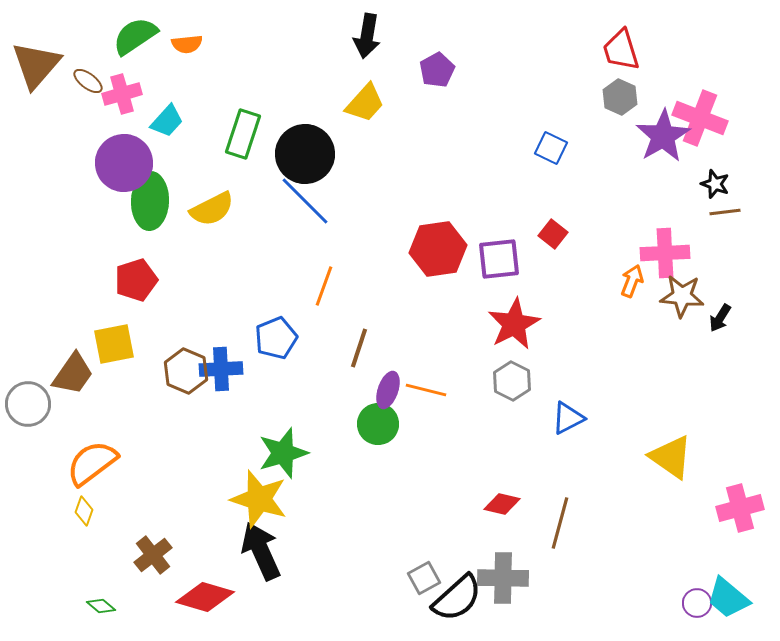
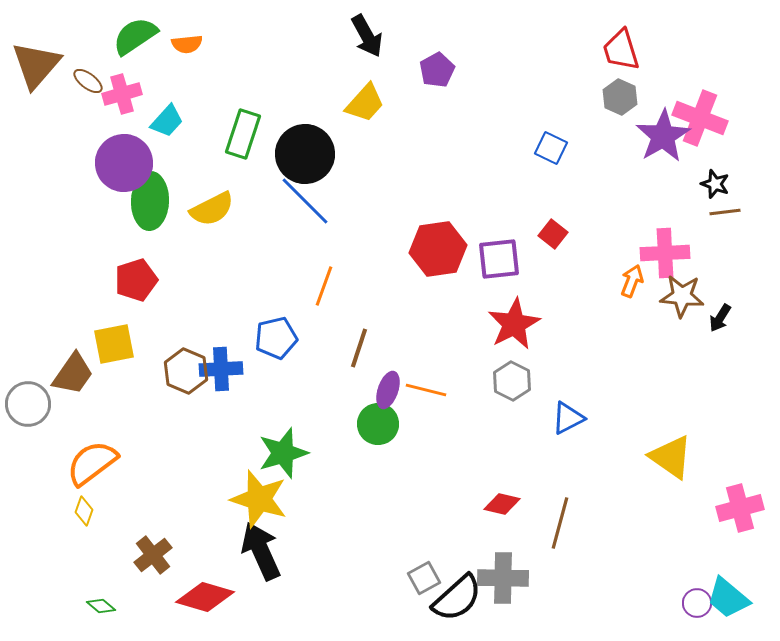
black arrow at (367, 36): rotated 39 degrees counterclockwise
blue pentagon at (276, 338): rotated 9 degrees clockwise
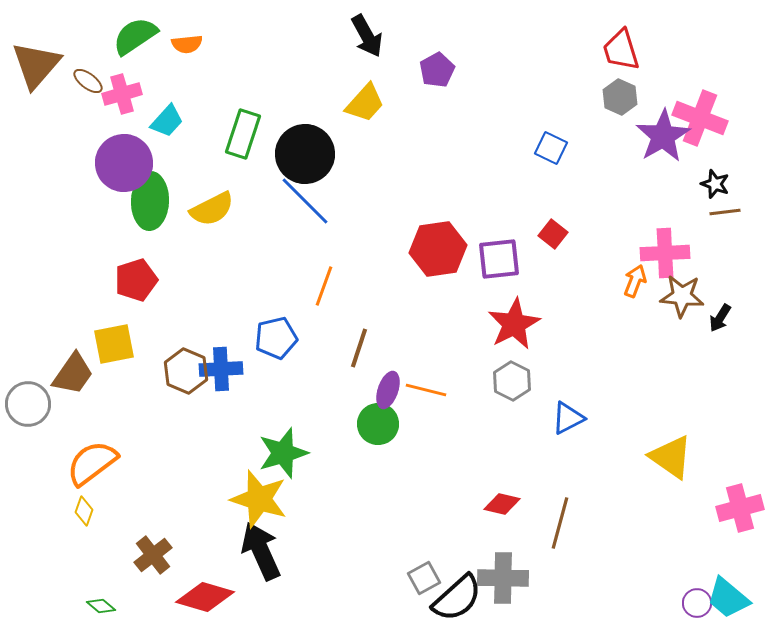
orange arrow at (632, 281): moved 3 px right
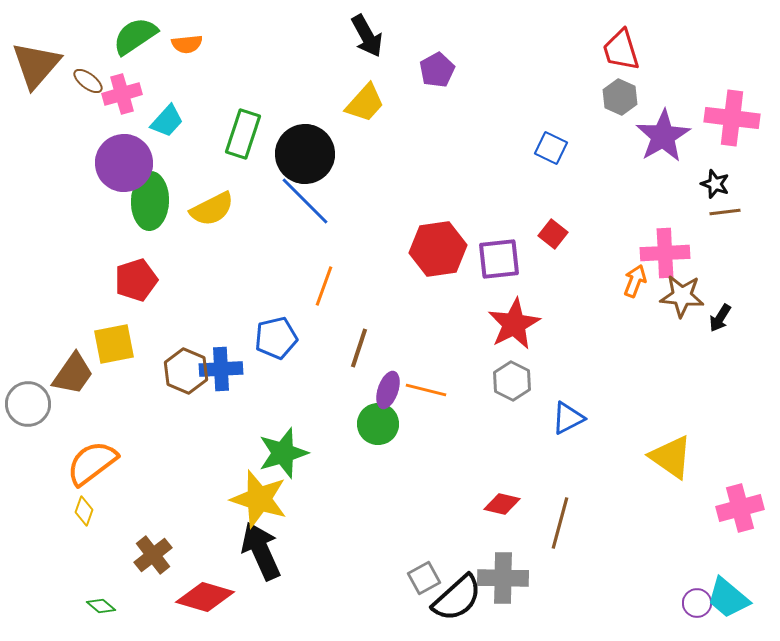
pink cross at (700, 118): moved 32 px right; rotated 14 degrees counterclockwise
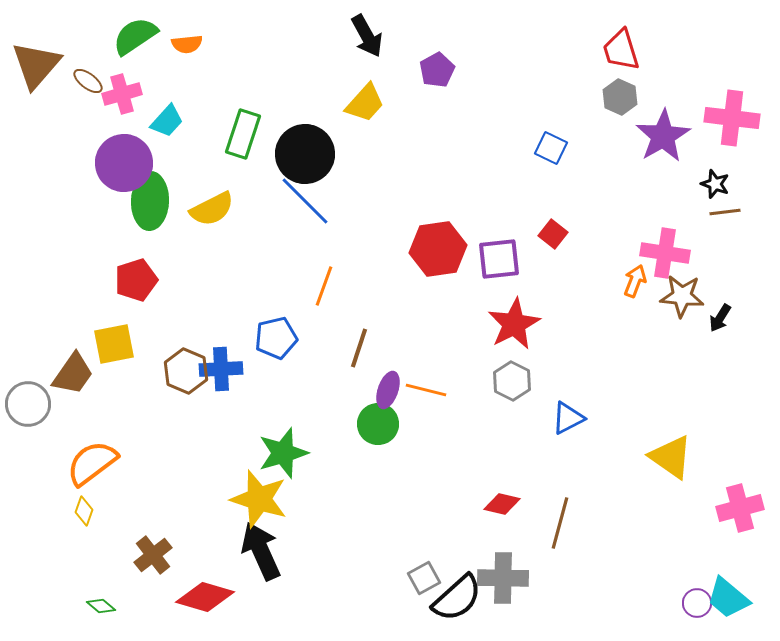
pink cross at (665, 253): rotated 12 degrees clockwise
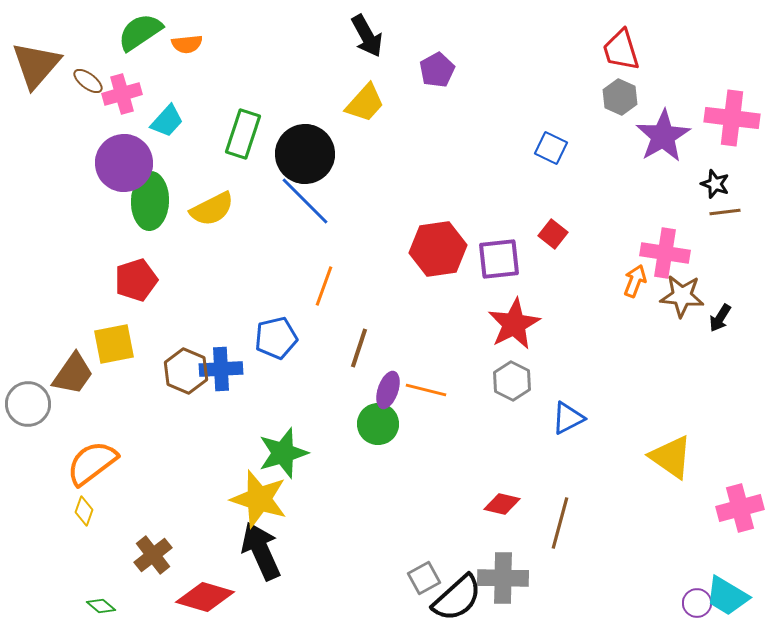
green semicircle at (135, 36): moved 5 px right, 4 px up
cyan trapezoid at (728, 598): moved 1 px left, 2 px up; rotated 9 degrees counterclockwise
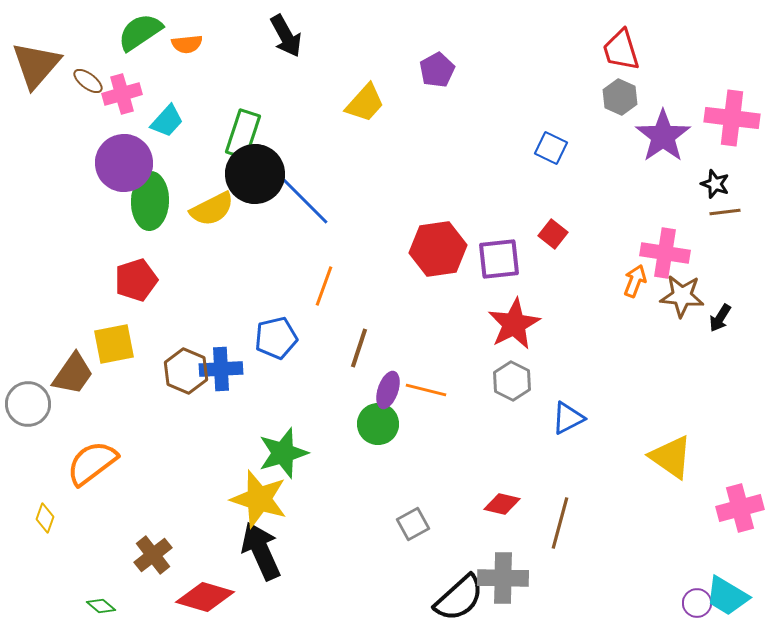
black arrow at (367, 36): moved 81 px left
purple star at (663, 136): rotated 4 degrees counterclockwise
black circle at (305, 154): moved 50 px left, 20 px down
yellow diamond at (84, 511): moved 39 px left, 7 px down
gray square at (424, 578): moved 11 px left, 54 px up
black semicircle at (457, 598): moved 2 px right
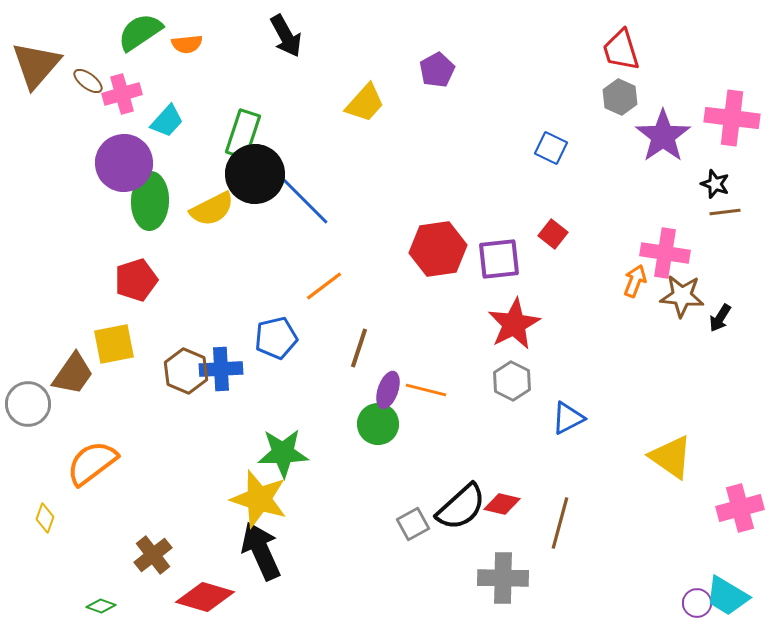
orange line at (324, 286): rotated 33 degrees clockwise
green star at (283, 453): rotated 15 degrees clockwise
black semicircle at (459, 598): moved 2 px right, 91 px up
green diamond at (101, 606): rotated 20 degrees counterclockwise
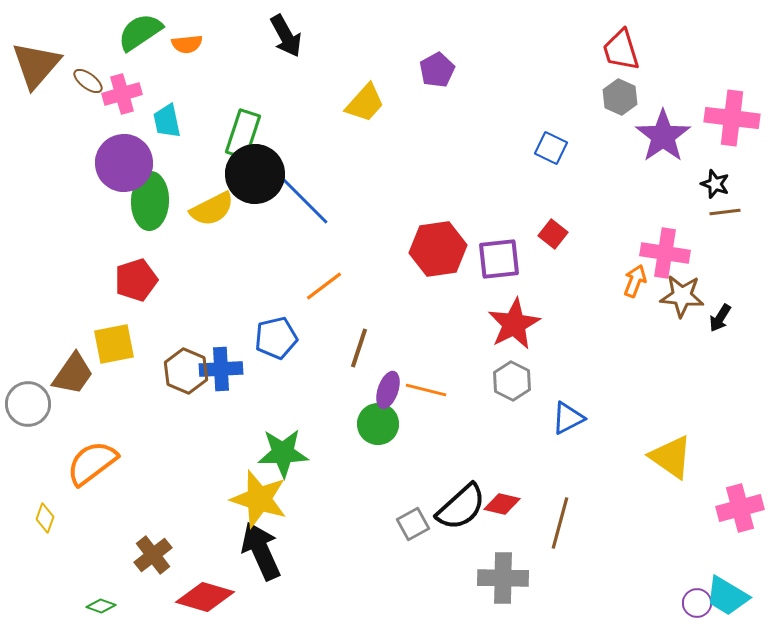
cyan trapezoid at (167, 121): rotated 126 degrees clockwise
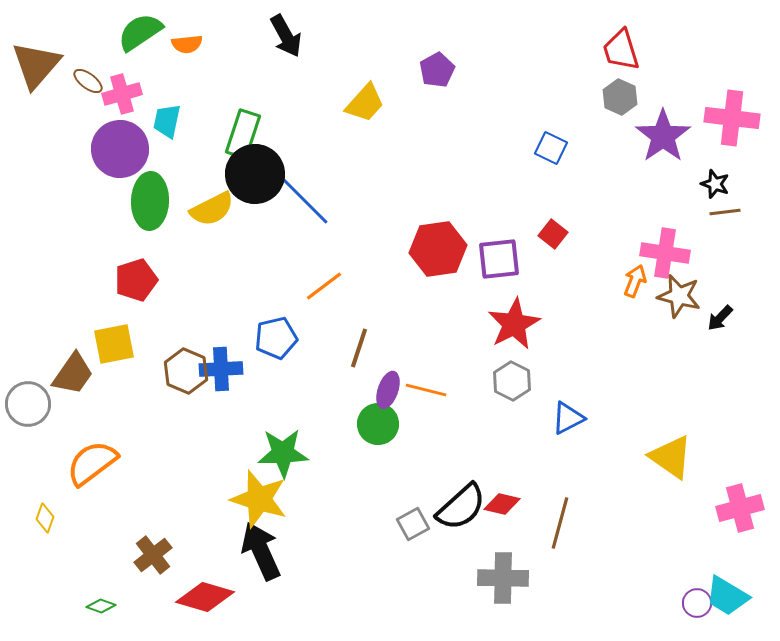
cyan trapezoid at (167, 121): rotated 24 degrees clockwise
purple circle at (124, 163): moved 4 px left, 14 px up
brown star at (682, 296): moved 3 px left; rotated 9 degrees clockwise
black arrow at (720, 318): rotated 12 degrees clockwise
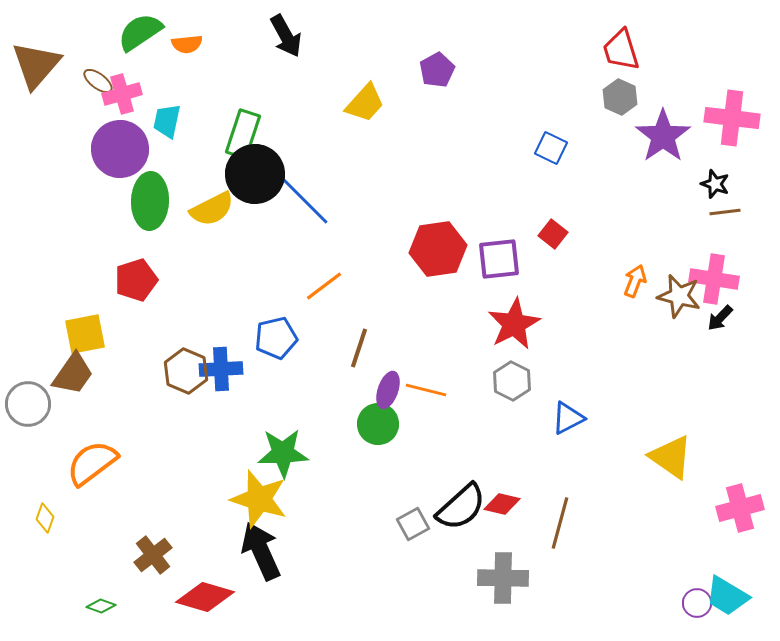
brown ellipse at (88, 81): moved 10 px right
pink cross at (665, 253): moved 49 px right, 26 px down
yellow square at (114, 344): moved 29 px left, 10 px up
